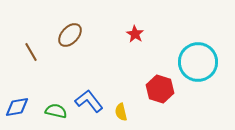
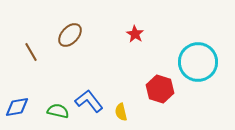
green semicircle: moved 2 px right
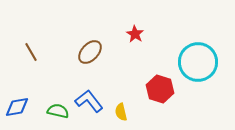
brown ellipse: moved 20 px right, 17 px down
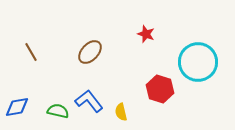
red star: moved 11 px right; rotated 12 degrees counterclockwise
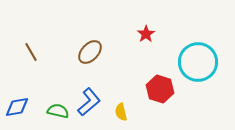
red star: rotated 18 degrees clockwise
blue L-shape: moved 1 px down; rotated 88 degrees clockwise
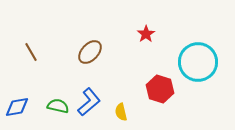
green semicircle: moved 5 px up
